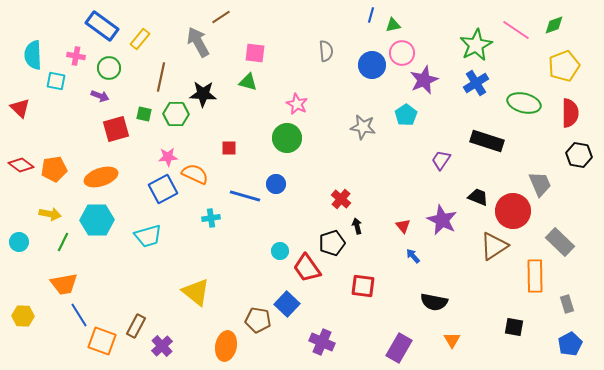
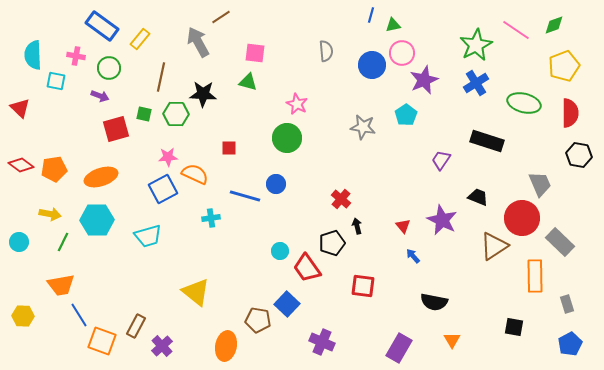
red circle at (513, 211): moved 9 px right, 7 px down
orange trapezoid at (64, 284): moved 3 px left, 1 px down
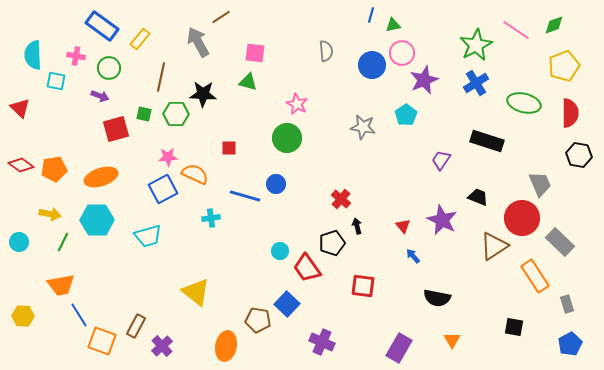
orange rectangle at (535, 276): rotated 32 degrees counterclockwise
black semicircle at (434, 302): moved 3 px right, 4 px up
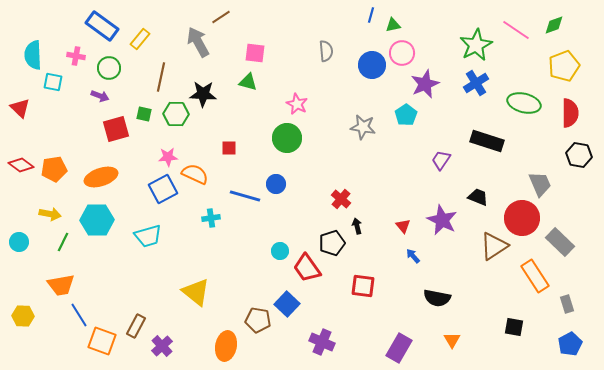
purple star at (424, 80): moved 1 px right, 4 px down
cyan square at (56, 81): moved 3 px left, 1 px down
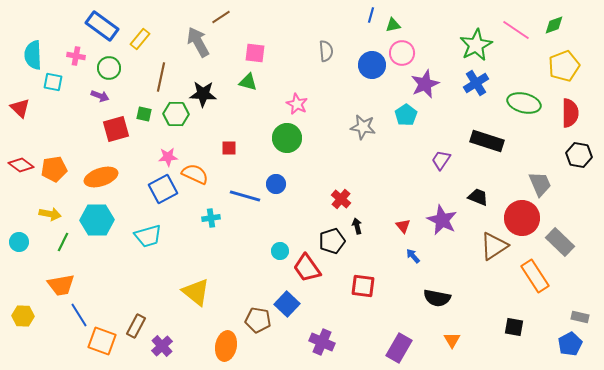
black pentagon at (332, 243): moved 2 px up
gray rectangle at (567, 304): moved 13 px right, 13 px down; rotated 60 degrees counterclockwise
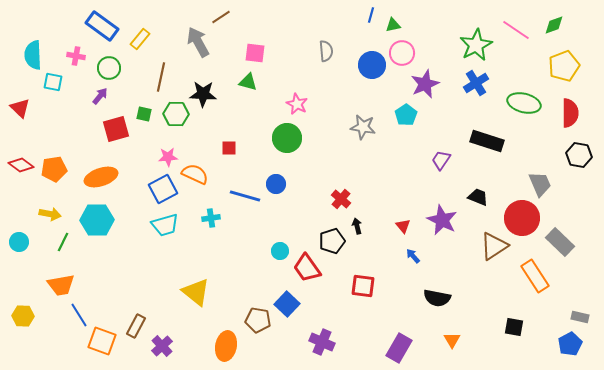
purple arrow at (100, 96): rotated 72 degrees counterclockwise
cyan trapezoid at (148, 236): moved 17 px right, 11 px up
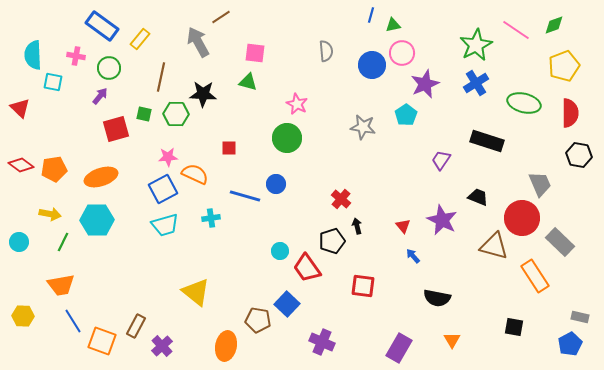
brown triangle at (494, 246): rotated 48 degrees clockwise
blue line at (79, 315): moved 6 px left, 6 px down
